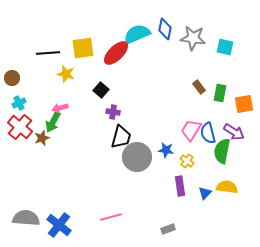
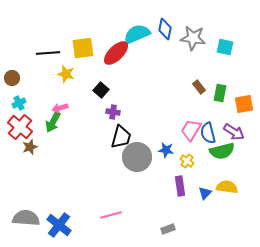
brown star: moved 12 px left, 9 px down
green semicircle: rotated 115 degrees counterclockwise
pink line: moved 2 px up
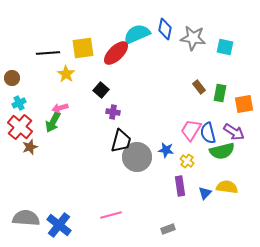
yellow star: rotated 18 degrees clockwise
black trapezoid: moved 4 px down
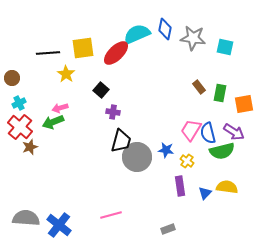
green arrow: rotated 40 degrees clockwise
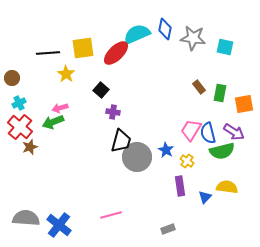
blue star: rotated 21 degrees clockwise
blue triangle: moved 4 px down
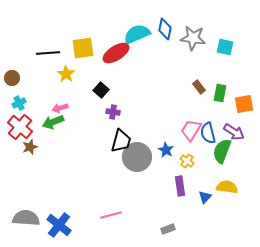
red ellipse: rotated 12 degrees clockwise
green semicircle: rotated 125 degrees clockwise
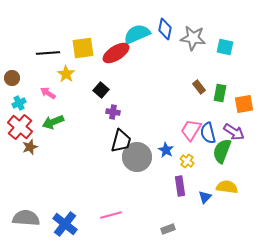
pink arrow: moved 12 px left, 15 px up; rotated 49 degrees clockwise
blue cross: moved 6 px right, 1 px up
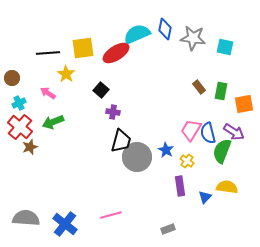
green rectangle: moved 1 px right, 2 px up
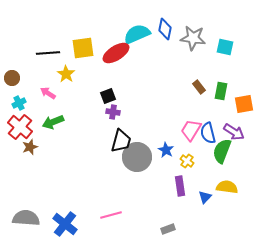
black square: moved 7 px right, 6 px down; rotated 28 degrees clockwise
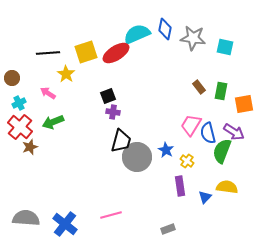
yellow square: moved 3 px right, 4 px down; rotated 10 degrees counterclockwise
pink trapezoid: moved 5 px up
